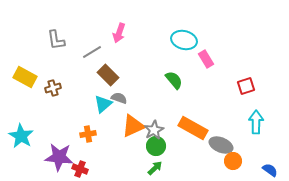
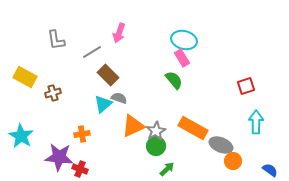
pink rectangle: moved 24 px left, 1 px up
brown cross: moved 5 px down
gray star: moved 2 px right, 1 px down
orange cross: moved 6 px left
green arrow: moved 12 px right, 1 px down
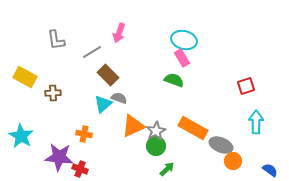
green semicircle: rotated 30 degrees counterclockwise
brown cross: rotated 14 degrees clockwise
orange cross: moved 2 px right; rotated 21 degrees clockwise
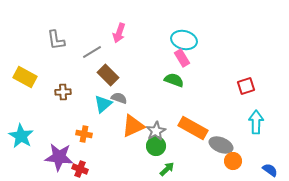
brown cross: moved 10 px right, 1 px up
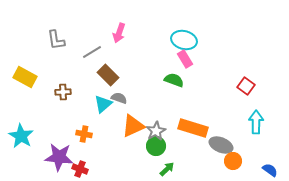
pink rectangle: moved 3 px right, 1 px down
red square: rotated 36 degrees counterclockwise
orange rectangle: rotated 12 degrees counterclockwise
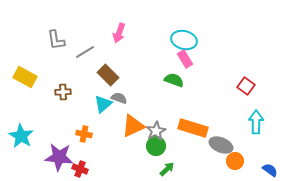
gray line: moved 7 px left
orange circle: moved 2 px right
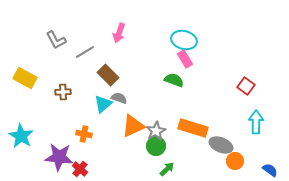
gray L-shape: rotated 20 degrees counterclockwise
yellow rectangle: moved 1 px down
red cross: rotated 21 degrees clockwise
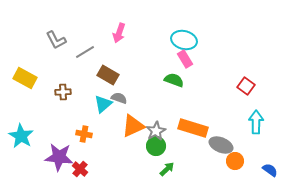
brown rectangle: rotated 15 degrees counterclockwise
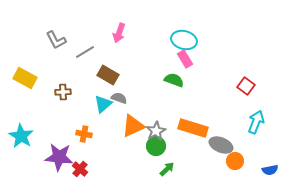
cyan arrow: rotated 20 degrees clockwise
blue semicircle: rotated 133 degrees clockwise
